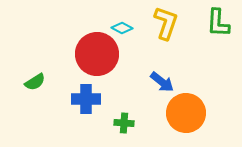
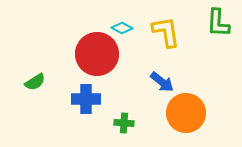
yellow L-shape: moved 9 px down; rotated 28 degrees counterclockwise
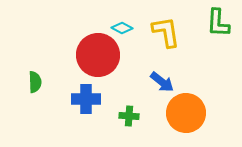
red circle: moved 1 px right, 1 px down
green semicircle: rotated 60 degrees counterclockwise
green cross: moved 5 px right, 7 px up
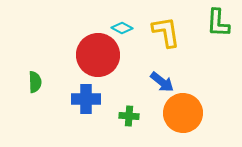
orange circle: moved 3 px left
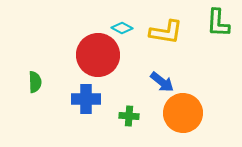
yellow L-shape: rotated 108 degrees clockwise
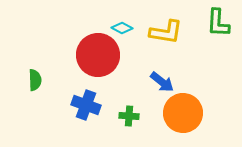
green semicircle: moved 2 px up
blue cross: moved 6 px down; rotated 20 degrees clockwise
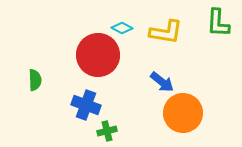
green cross: moved 22 px left, 15 px down; rotated 18 degrees counterclockwise
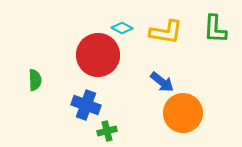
green L-shape: moved 3 px left, 6 px down
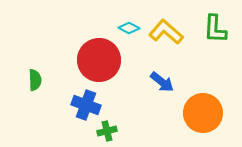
cyan diamond: moved 7 px right
yellow L-shape: rotated 148 degrees counterclockwise
red circle: moved 1 px right, 5 px down
orange circle: moved 20 px right
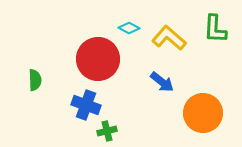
yellow L-shape: moved 3 px right, 6 px down
red circle: moved 1 px left, 1 px up
